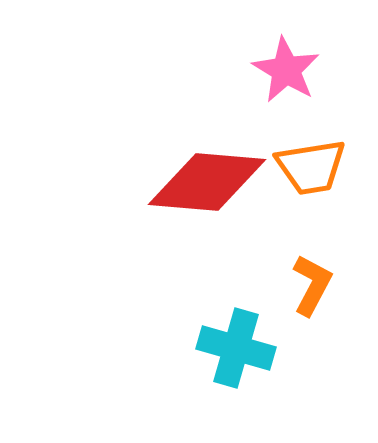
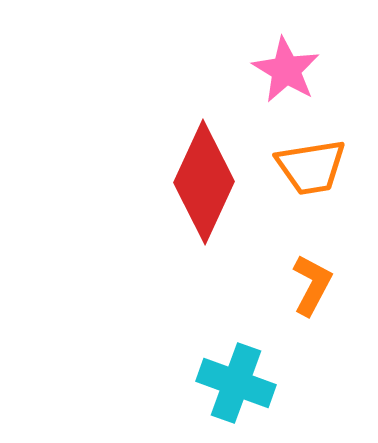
red diamond: moved 3 px left; rotated 70 degrees counterclockwise
cyan cross: moved 35 px down; rotated 4 degrees clockwise
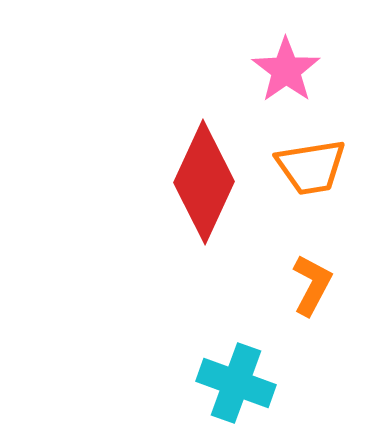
pink star: rotated 6 degrees clockwise
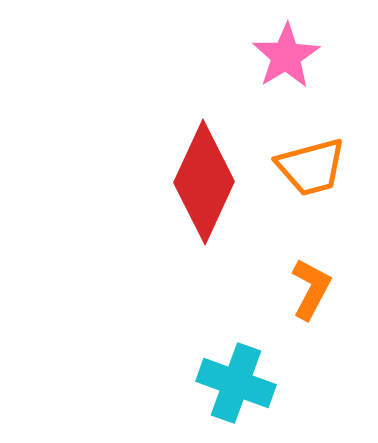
pink star: moved 14 px up; rotated 4 degrees clockwise
orange trapezoid: rotated 6 degrees counterclockwise
orange L-shape: moved 1 px left, 4 px down
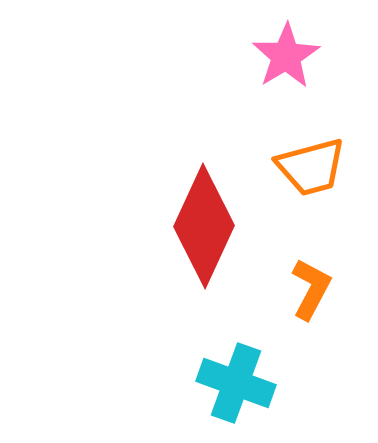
red diamond: moved 44 px down
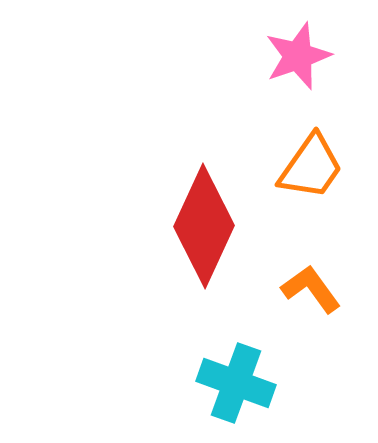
pink star: moved 12 px right; rotated 12 degrees clockwise
orange trapezoid: rotated 40 degrees counterclockwise
orange L-shape: rotated 64 degrees counterclockwise
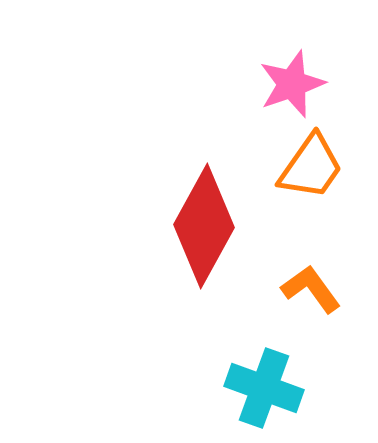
pink star: moved 6 px left, 28 px down
red diamond: rotated 4 degrees clockwise
cyan cross: moved 28 px right, 5 px down
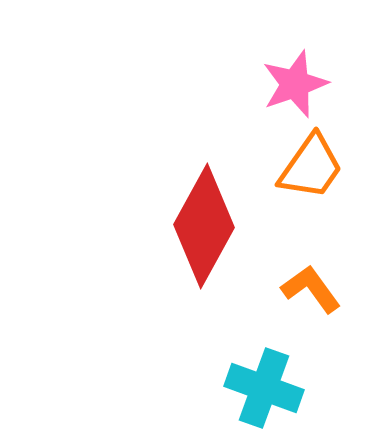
pink star: moved 3 px right
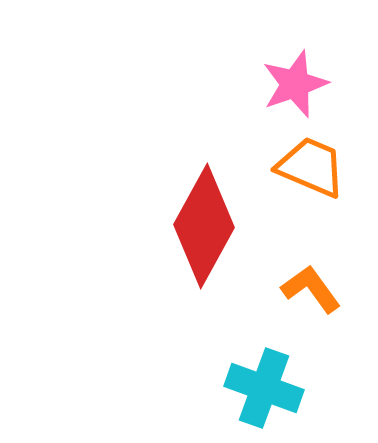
orange trapezoid: rotated 102 degrees counterclockwise
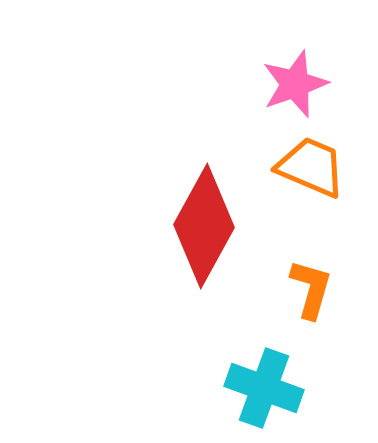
orange L-shape: rotated 52 degrees clockwise
